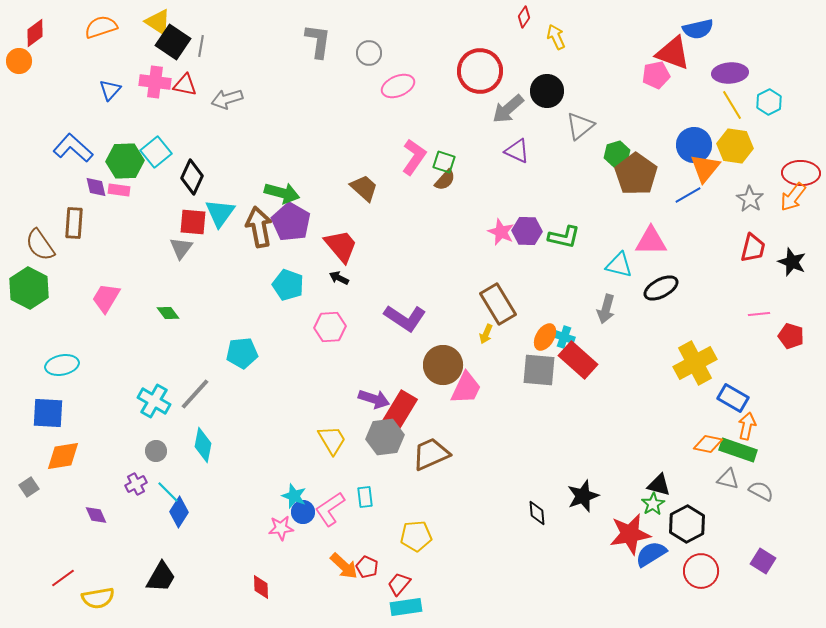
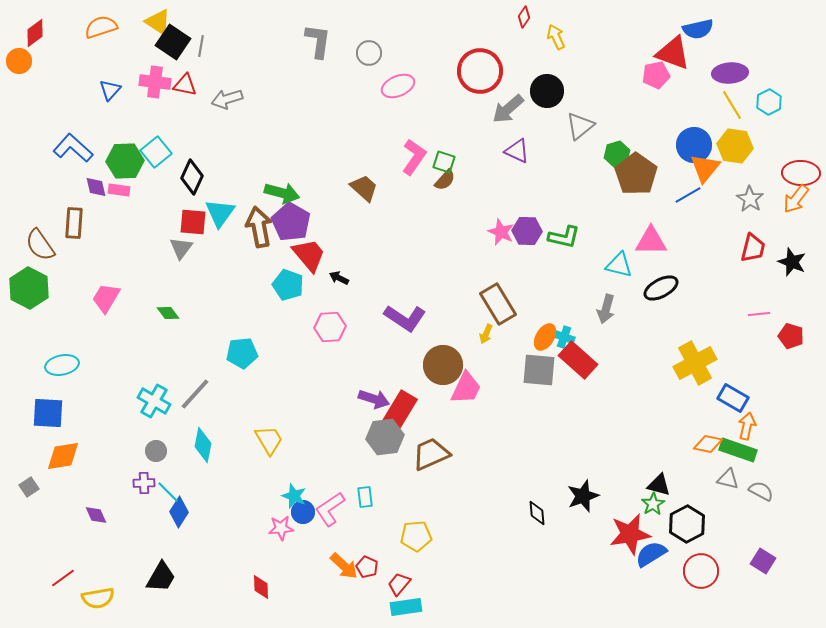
orange arrow at (793, 197): moved 3 px right, 2 px down
red trapezoid at (341, 246): moved 32 px left, 9 px down
yellow trapezoid at (332, 440): moved 63 px left
purple cross at (136, 484): moved 8 px right, 1 px up; rotated 25 degrees clockwise
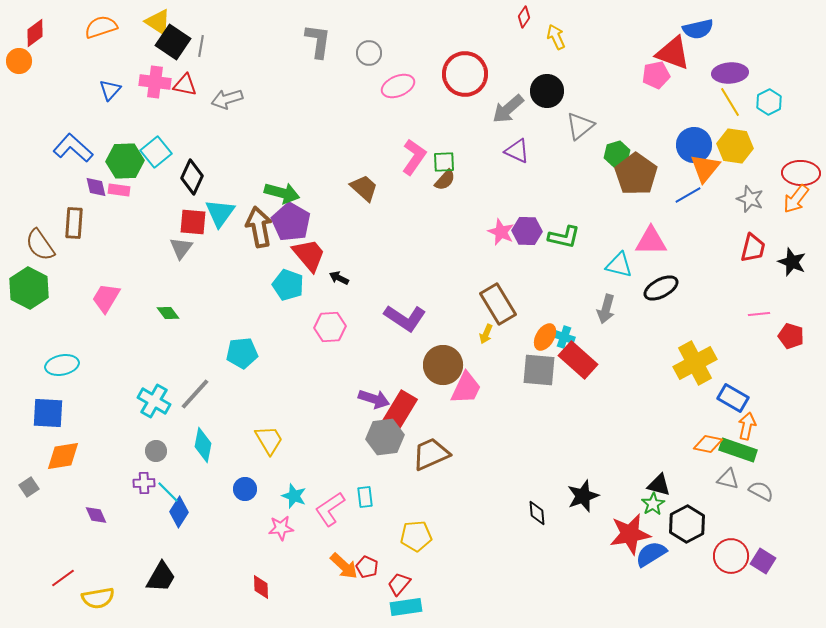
red circle at (480, 71): moved 15 px left, 3 px down
yellow line at (732, 105): moved 2 px left, 3 px up
green square at (444, 162): rotated 20 degrees counterclockwise
gray star at (750, 199): rotated 12 degrees counterclockwise
blue circle at (303, 512): moved 58 px left, 23 px up
red circle at (701, 571): moved 30 px right, 15 px up
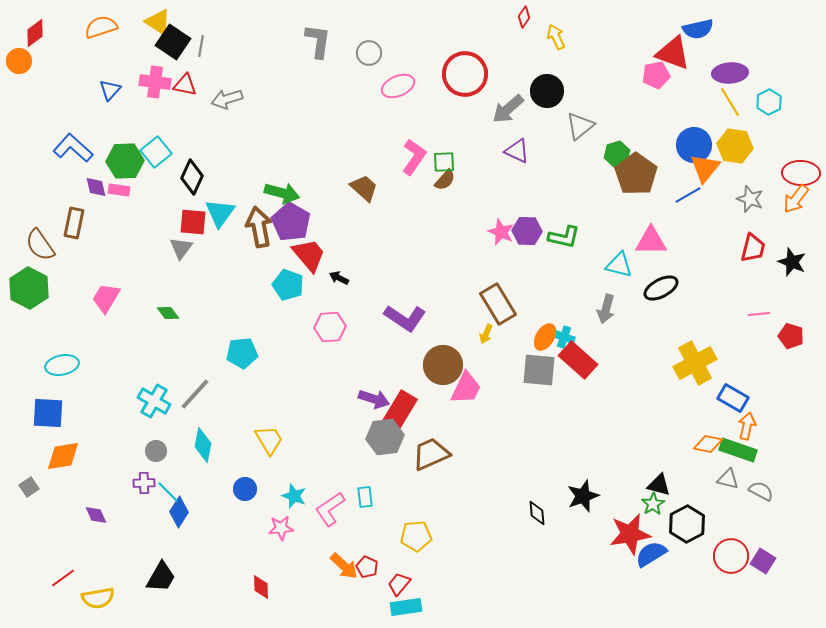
brown rectangle at (74, 223): rotated 8 degrees clockwise
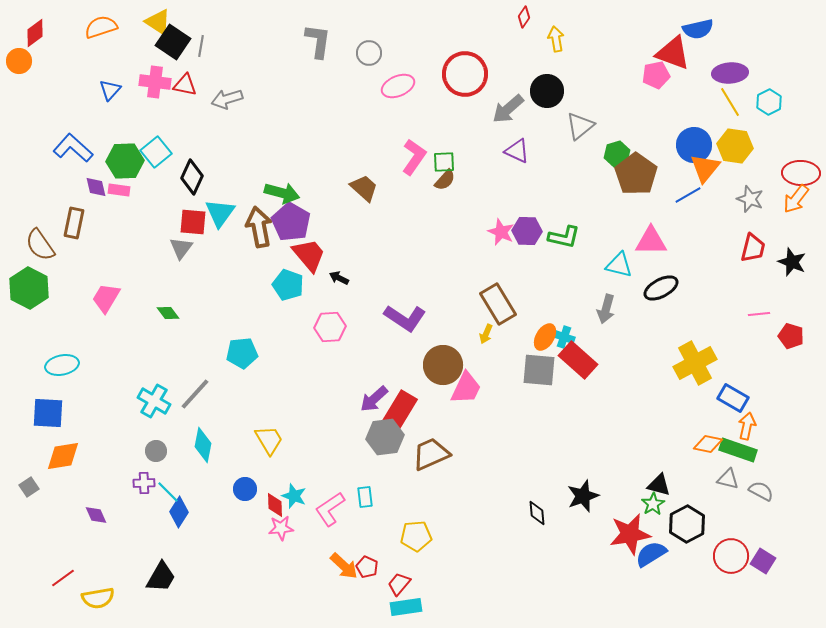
yellow arrow at (556, 37): moved 2 px down; rotated 15 degrees clockwise
purple arrow at (374, 399): rotated 120 degrees clockwise
red diamond at (261, 587): moved 14 px right, 82 px up
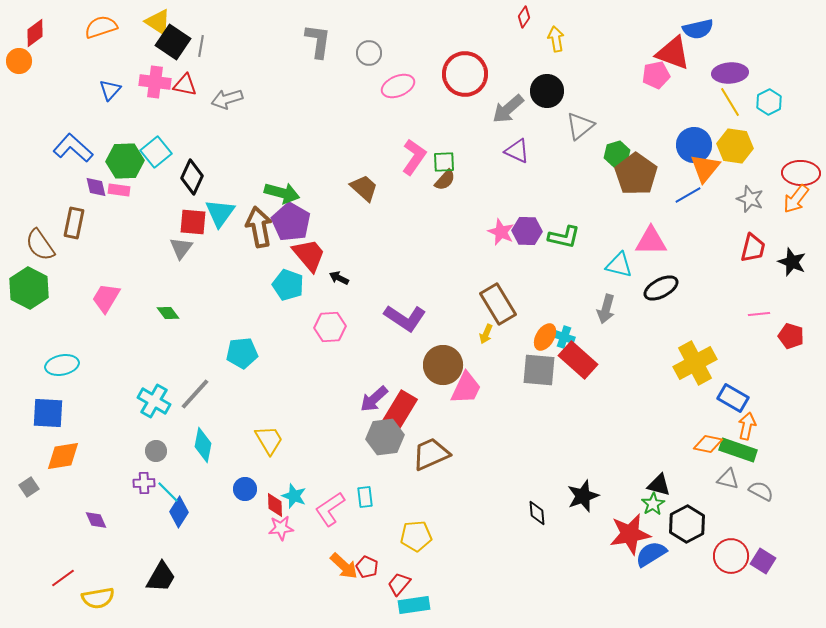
purple diamond at (96, 515): moved 5 px down
cyan rectangle at (406, 607): moved 8 px right, 2 px up
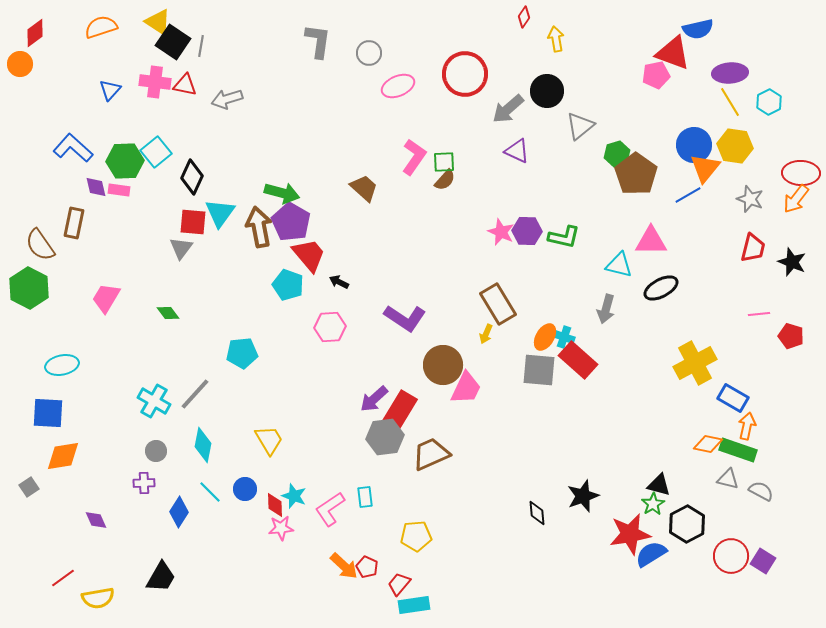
orange circle at (19, 61): moved 1 px right, 3 px down
black arrow at (339, 278): moved 4 px down
cyan line at (168, 492): moved 42 px right
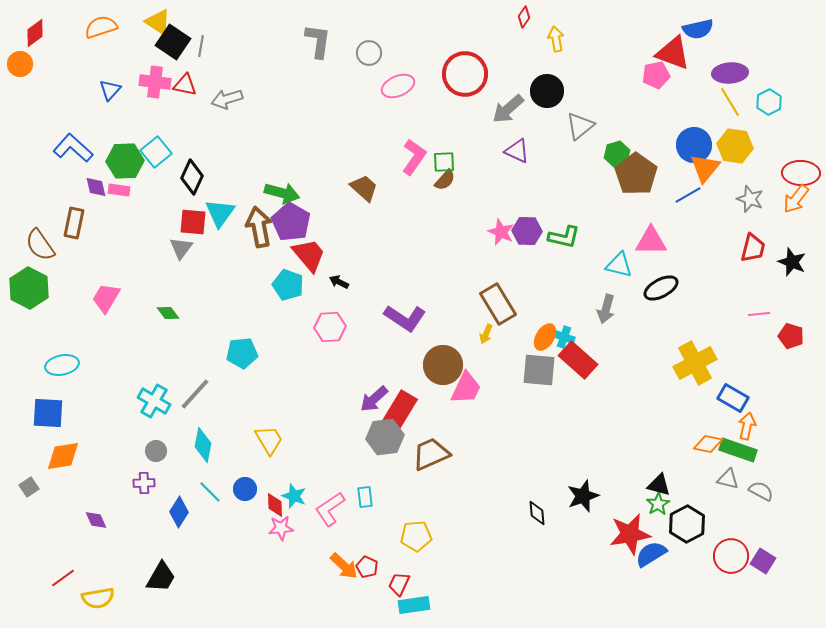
green star at (653, 504): moved 5 px right
red trapezoid at (399, 584): rotated 15 degrees counterclockwise
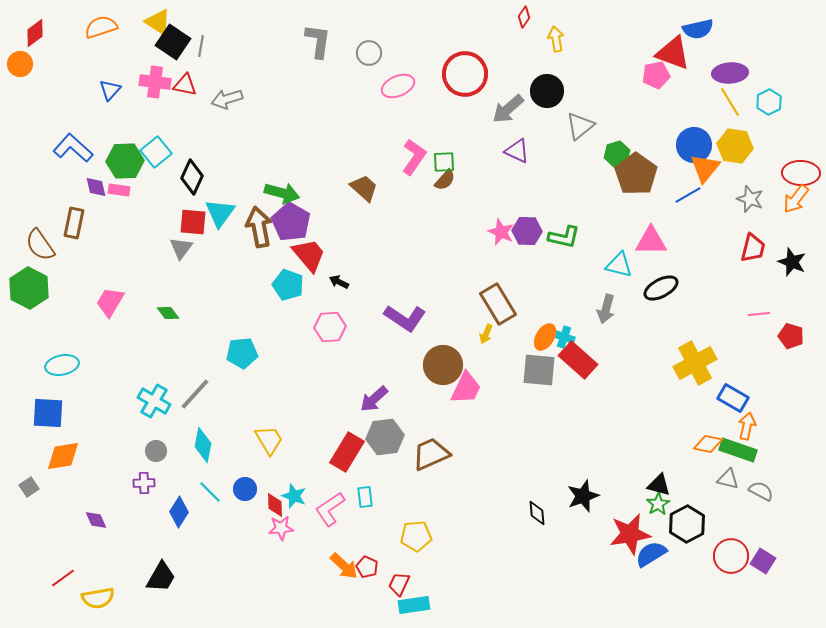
pink trapezoid at (106, 298): moved 4 px right, 4 px down
red rectangle at (400, 410): moved 53 px left, 42 px down
